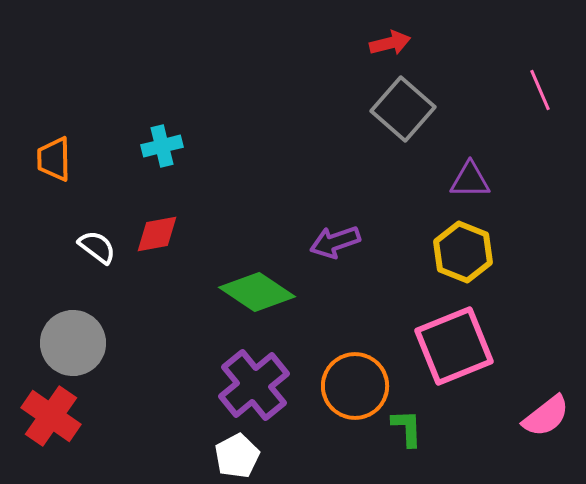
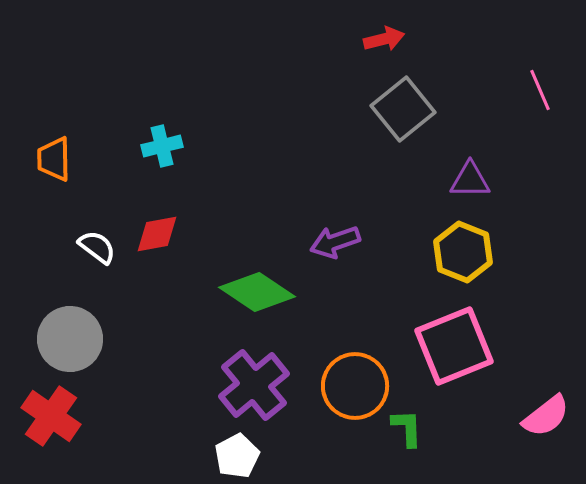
red arrow: moved 6 px left, 4 px up
gray square: rotated 10 degrees clockwise
gray circle: moved 3 px left, 4 px up
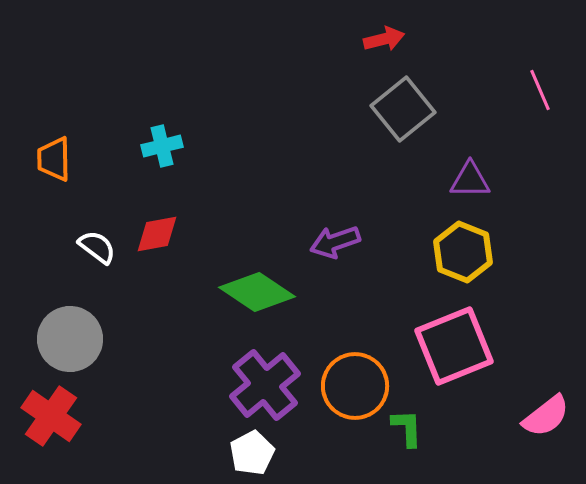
purple cross: moved 11 px right
white pentagon: moved 15 px right, 3 px up
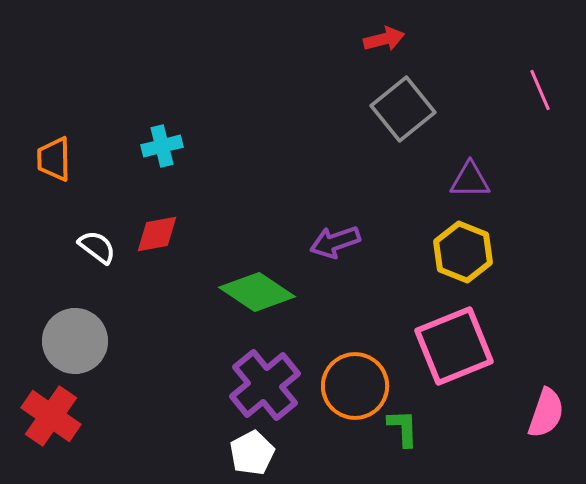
gray circle: moved 5 px right, 2 px down
pink semicircle: moved 3 px up; rotated 33 degrees counterclockwise
green L-shape: moved 4 px left
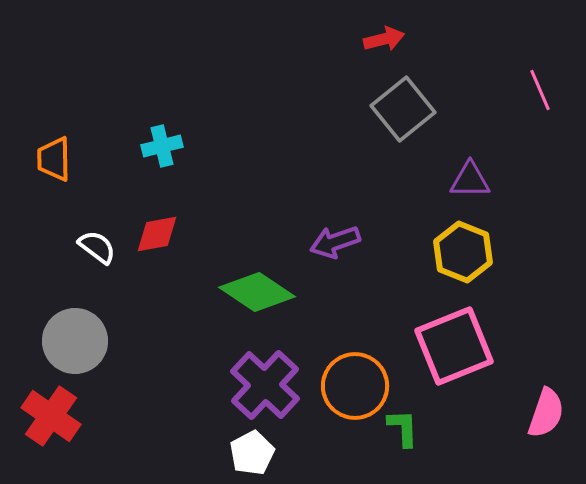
purple cross: rotated 8 degrees counterclockwise
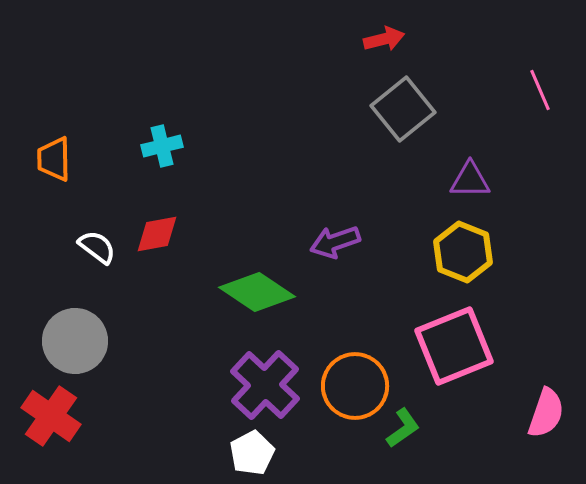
green L-shape: rotated 57 degrees clockwise
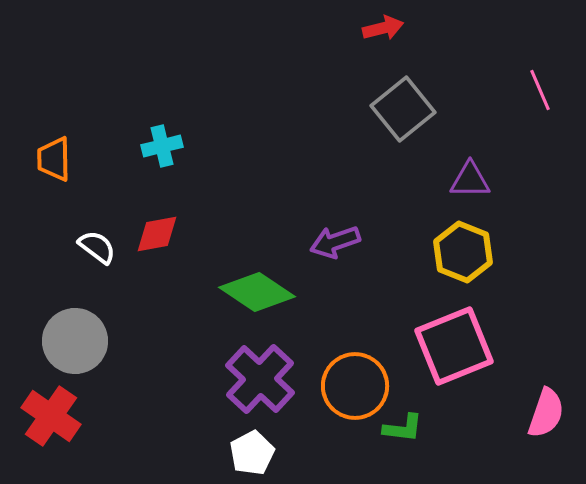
red arrow: moved 1 px left, 11 px up
purple cross: moved 5 px left, 6 px up
green L-shape: rotated 42 degrees clockwise
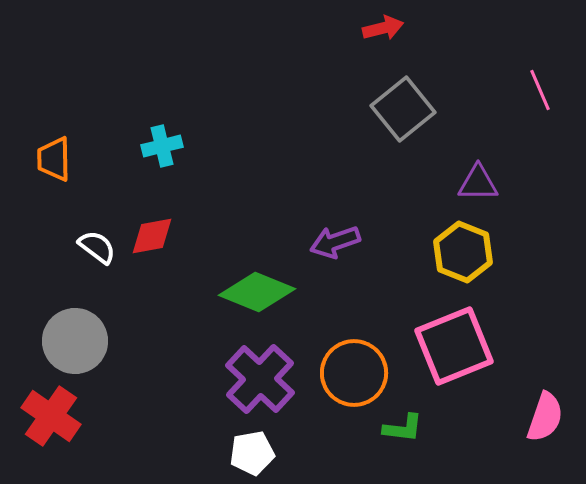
purple triangle: moved 8 px right, 3 px down
red diamond: moved 5 px left, 2 px down
green diamond: rotated 12 degrees counterclockwise
orange circle: moved 1 px left, 13 px up
pink semicircle: moved 1 px left, 4 px down
white pentagon: rotated 18 degrees clockwise
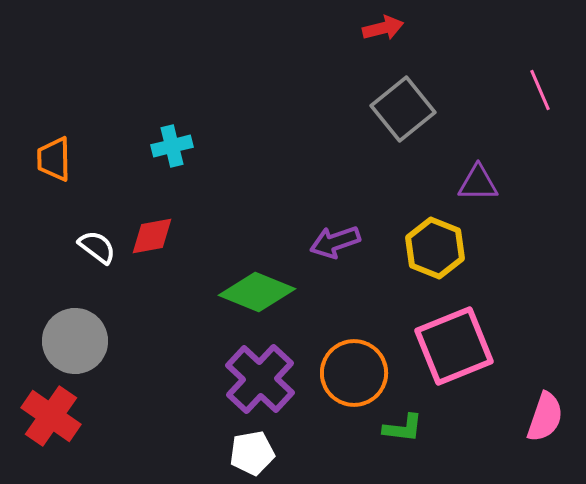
cyan cross: moved 10 px right
yellow hexagon: moved 28 px left, 4 px up
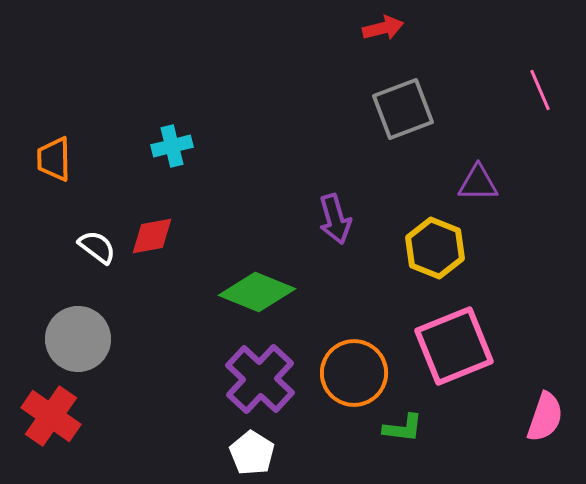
gray square: rotated 18 degrees clockwise
purple arrow: moved 23 px up; rotated 87 degrees counterclockwise
gray circle: moved 3 px right, 2 px up
white pentagon: rotated 30 degrees counterclockwise
